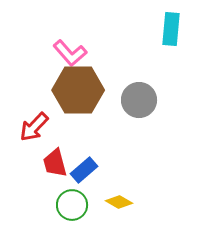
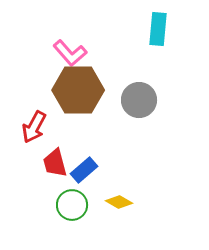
cyan rectangle: moved 13 px left
red arrow: rotated 16 degrees counterclockwise
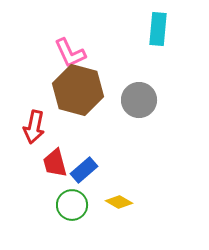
pink L-shape: rotated 16 degrees clockwise
brown hexagon: rotated 15 degrees clockwise
red arrow: rotated 16 degrees counterclockwise
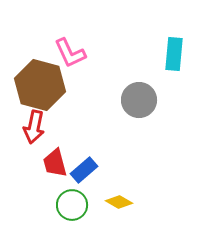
cyan rectangle: moved 16 px right, 25 px down
brown hexagon: moved 38 px left, 5 px up
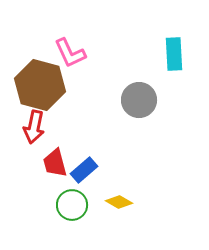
cyan rectangle: rotated 8 degrees counterclockwise
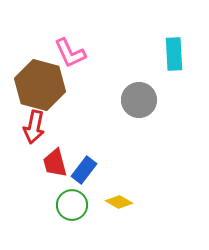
blue rectangle: rotated 12 degrees counterclockwise
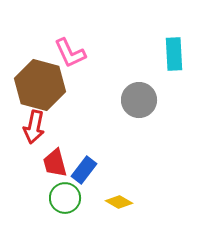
green circle: moved 7 px left, 7 px up
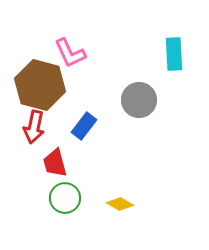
blue rectangle: moved 44 px up
yellow diamond: moved 1 px right, 2 px down
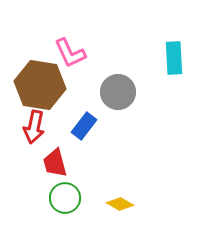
cyan rectangle: moved 4 px down
brown hexagon: rotated 6 degrees counterclockwise
gray circle: moved 21 px left, 8 px up
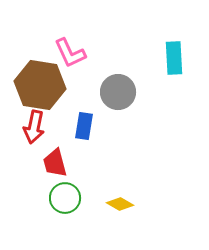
blue rectangle: rotated 28 degrees counterclockwise
